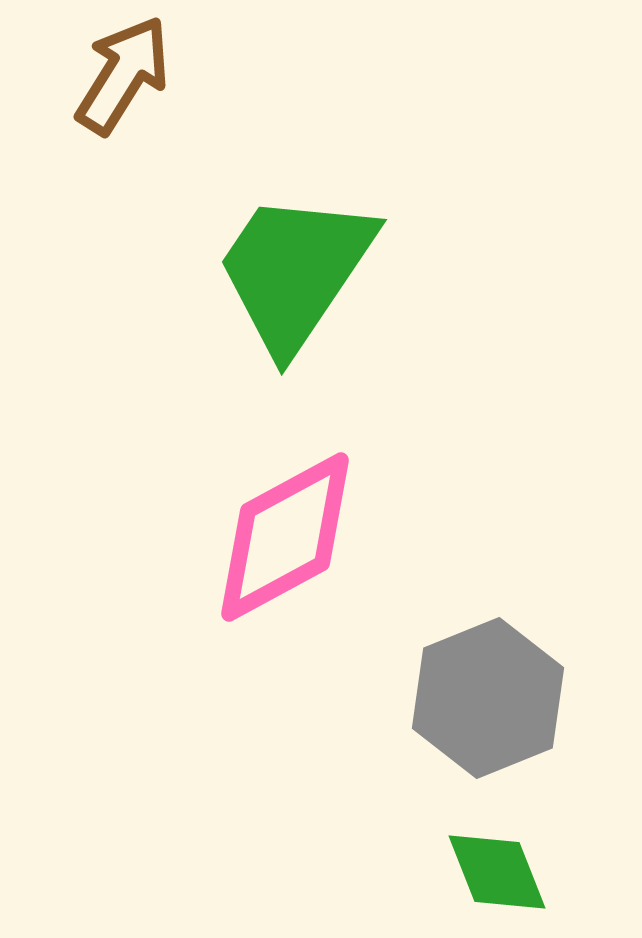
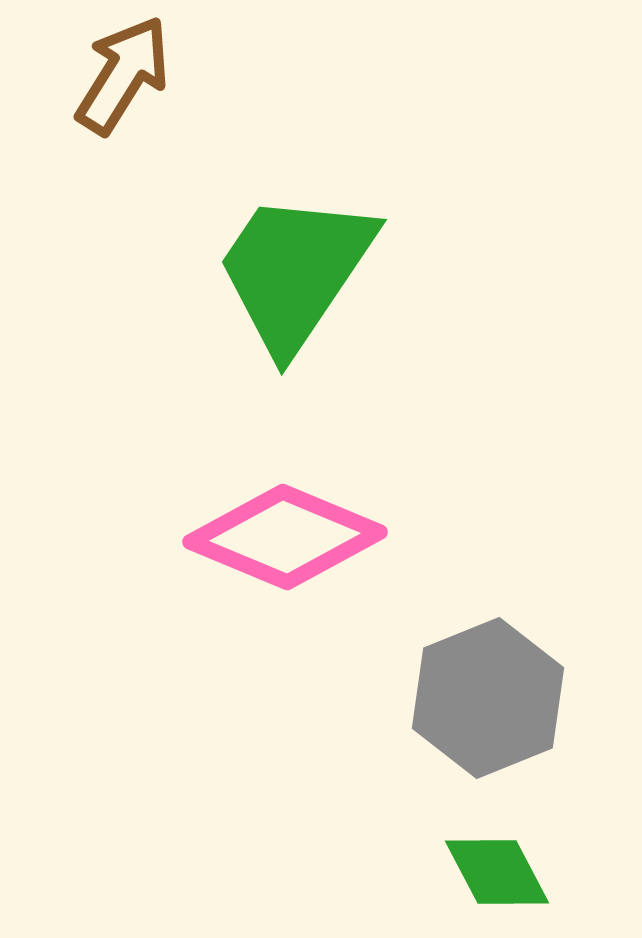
pink diamond: rotated 51 degrees clockwise
green diamond: rotated 6 degrees counterclockwise
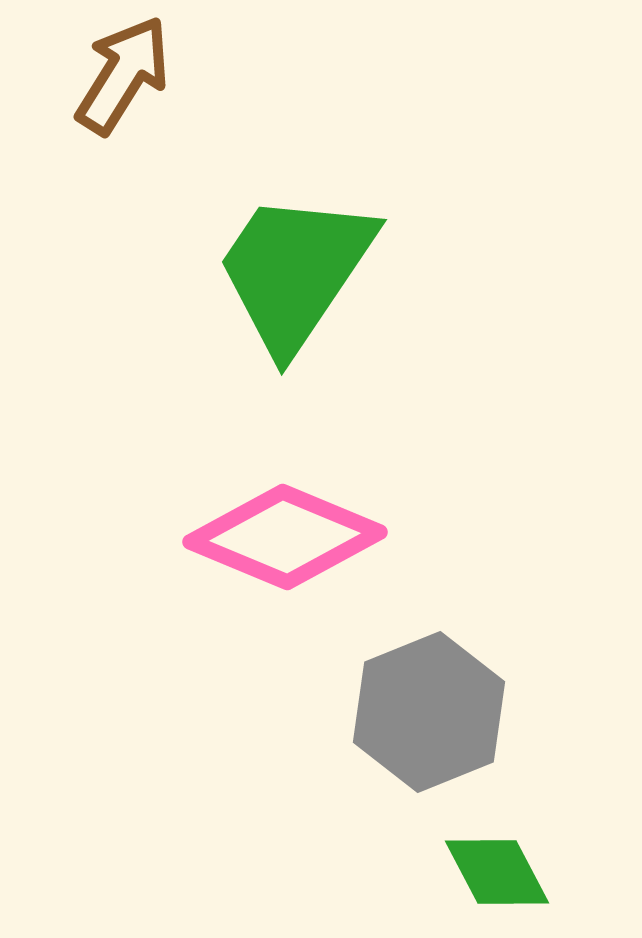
gray hexagon: moved 59 px left, 14 px down
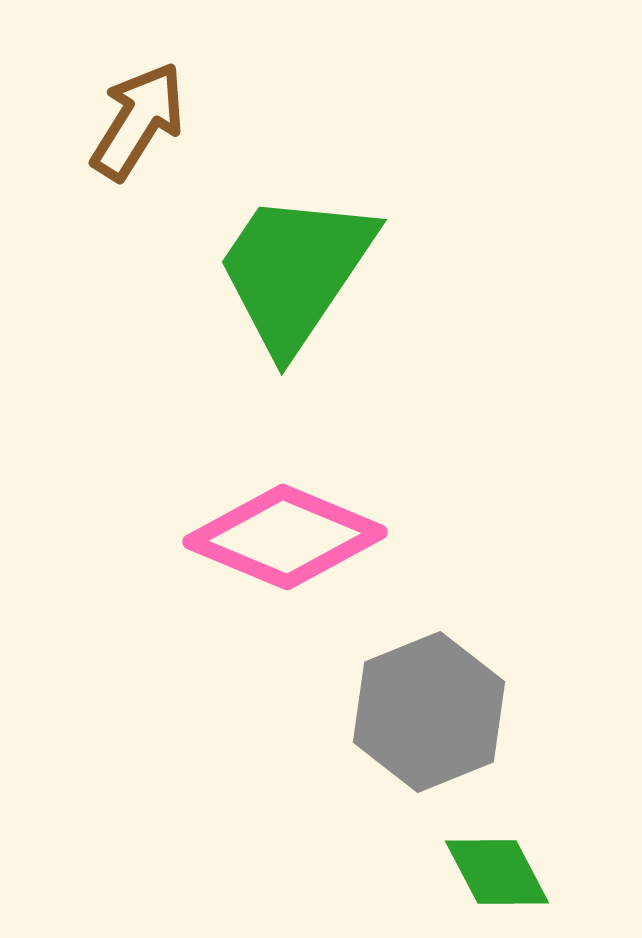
brown arrow: moved 15 px right, 46 px down
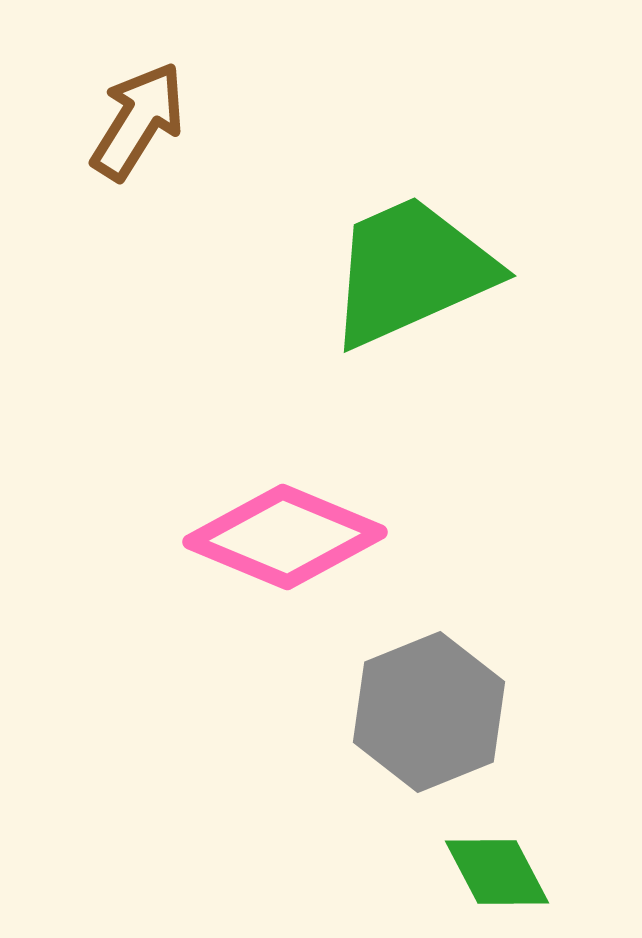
green trapezoid: moved 116 px right; rotated 32 degrees clockwise
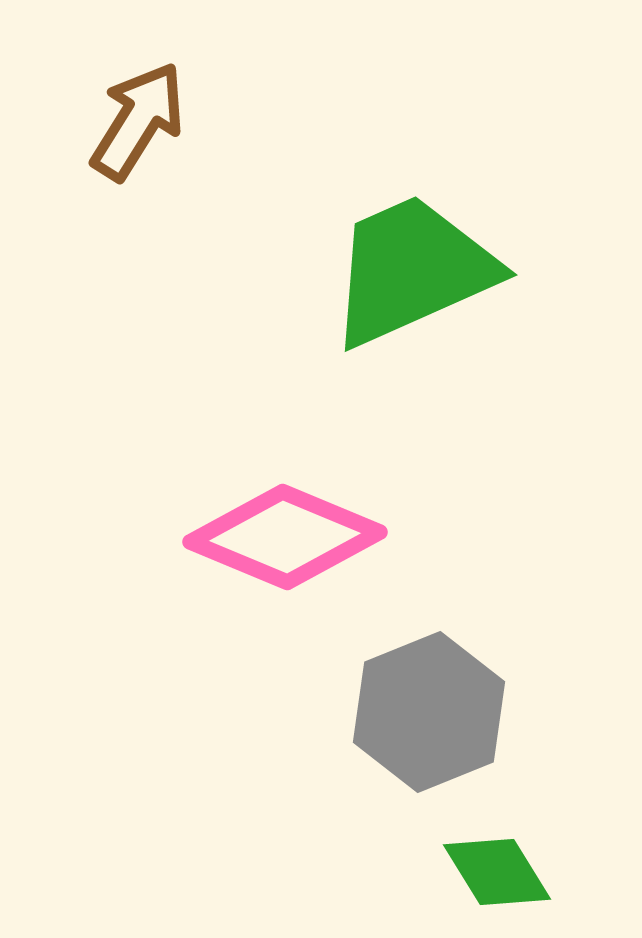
green trapezoid: moved 1 px right, 1 px up
green diamond: rotated 4 degrees counterclockwise
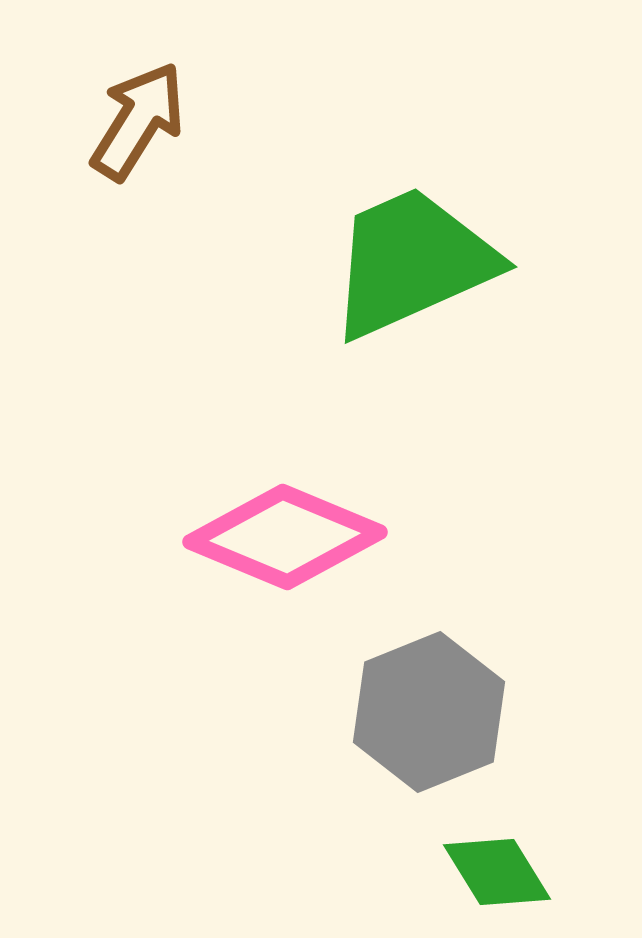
green trapezoid: moved 8 px up
